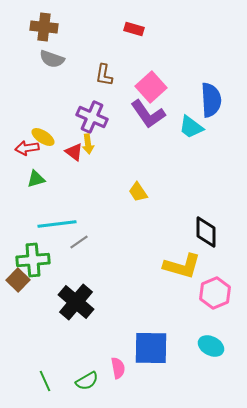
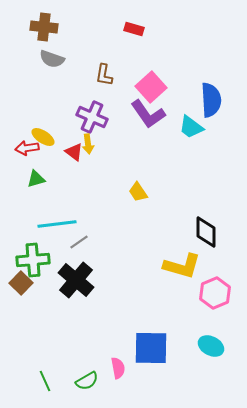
brown square: moved 3 px right, 3 px down
black cross: moved 22 px up
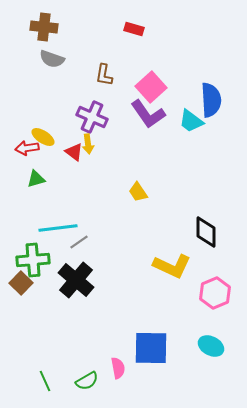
cyan trapezoid: moved 6 px up
cyan line: moved 1 px right, 4 px down
yellow L-shape: moved 10 px left; rotated 9 degrees clockwise
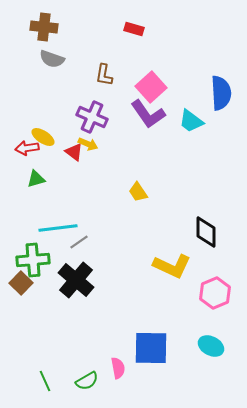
blue semicircle: moved 10 px right, 7 px up
yellow arrow: rotated 60 degrees counterclockwise
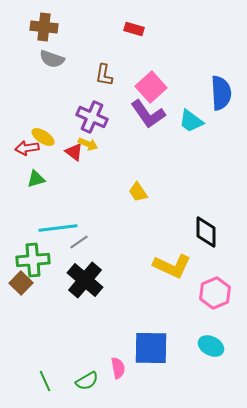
black cross: moved 9 px right
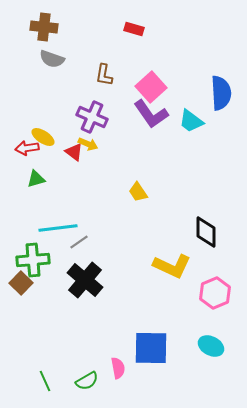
purple L-shape: moved 3 px right
